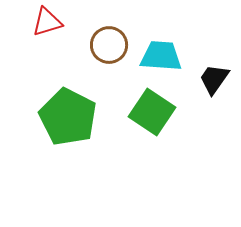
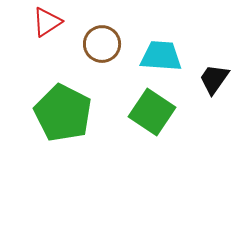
red triangle: rotated 16 degrees counterclockwise
brown circle: moved 7 px left, 1 px up
green pentagon: moved 5 px left, 4 px up
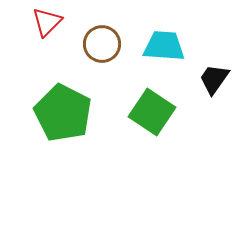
red triangle: rotated 12 degrees counterclockwise
cyan trapezoid: moved 3 px right, 10 px up
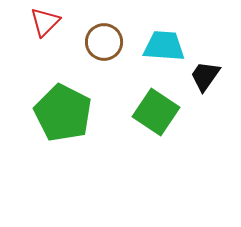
red triangle: moved 2 px left
brown circle: moved 2 px right, 2 px up
black trapezoid: moved 9 px left, 3 px up
green square: moved 4 px right
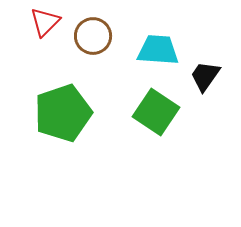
brown circle: moved 11 px left, 6 px up
cyan trapezoid: moved 6 px left, 4 px down
green pentagon: rotated 26 degrees clockwise
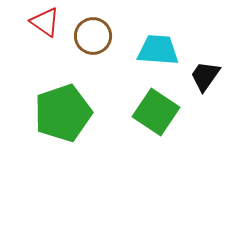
red triangle: rotated 40 degrees counterclockwise
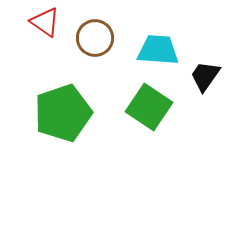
brown circle: moved 2 px right, 2 px down
green square: moved 7 px left, 5 px up
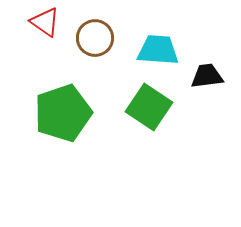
black trapezoid: moved 2 px right; rotated 48 degrees clockwise
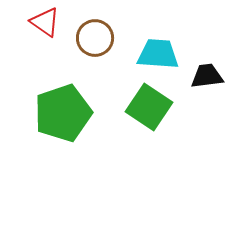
cyan trapezoid: moved 4 px down
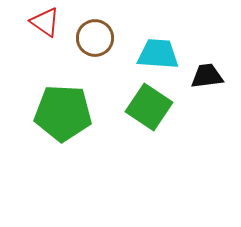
green pentagon: rotated 22 degrees clockwise
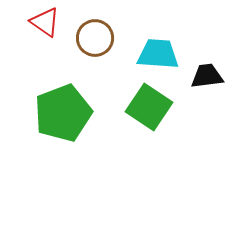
green pentagon: rotated 24 degrees counterclockwise
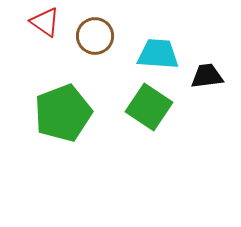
brown circle: moved 2 px up
